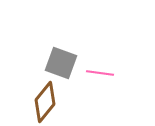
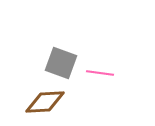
brown diamond: rotated 48 degrees clockwise
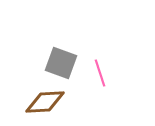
pink line: rotated 64 degrees clockwise
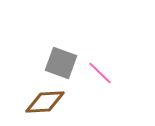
pink line: rotated 28 degrees counterclockwise
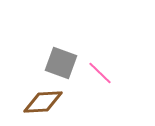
brown diamond: moved 2 px left
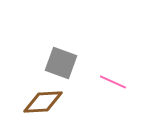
pink line: moved 13 px right, 9 px down; rotated 20 degrees counterclockwise
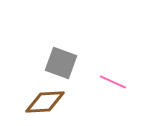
brown diamond: moved 2 px right
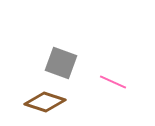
brown diamond: rotated 21 degrees clockwise
